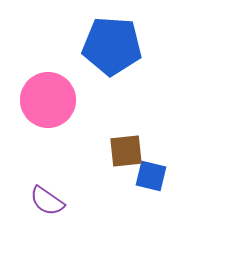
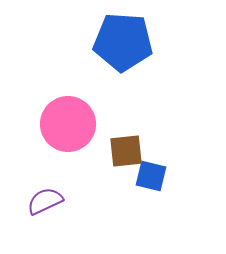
blue pentagon: moved 11 px right, 4 px up
pink circle: moved 20 px right, 24 px down
purple semicircle: moved 2 px left; rotated 120 degrees clockwise
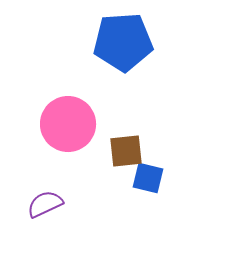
blue pentagon: rotated 8 degrees counterclockwise
blue square: moved 3 px left, 2 px down
purple semicircle: moved 3 px down
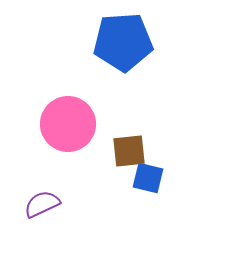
brown square: moved 3 px right
purple semicircle: moved 3 px left
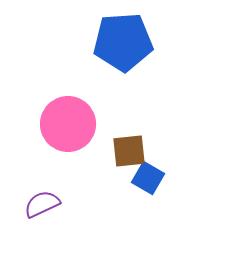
blue square: rotated 16 degrees clockwise
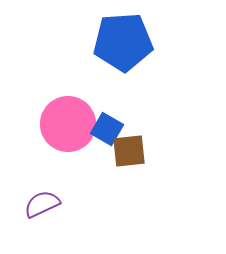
blue square: moved 41 px left, 49 px up
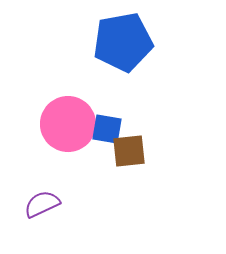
blue pentagon: rotated 6 degrees counterclockwise
blue square: rotated 20 degrees counterclockwise
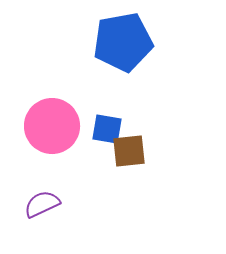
pink circle: moved 16 px left, 2 px down
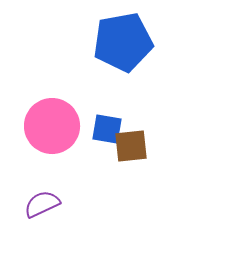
brown square: moved 2 px right, 5 px up
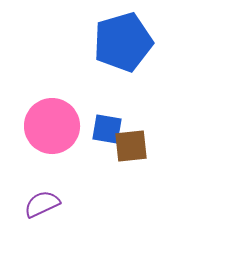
blue pentagon: rotated 6 degrees counterclockwise
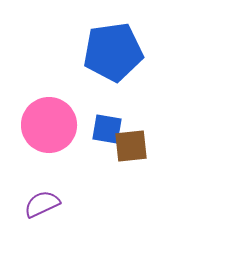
blue pentagon: moved 10 px left, 10 px down; rotated 8 degrees clockwise
pink circle: moved 3 px left, 1 px up
